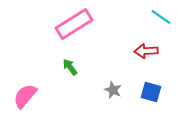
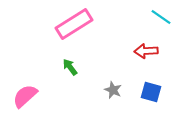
pink semicircle: rotated 8 degrees clockwise
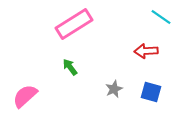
gray star: moved 1 px right, 1 px up; rotated 24 degrees clockwise
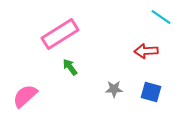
pink rectangle: moved 14 px left, 10 px down
gray star: rotated 24 degrees clockwise
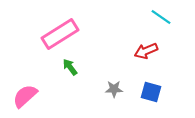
red arrow: rotated 20 degrees counterclockwise
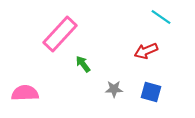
pink rectangle: rotated 15 degrees counterclockwise
green arrow: moved 13 px right, 3 px up
pink semicircle: moved 3 px up; rotated 40 degrees clockwise
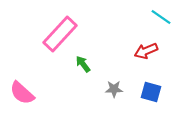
pink semicircle: moved 3 px left; rotated 136 degrees counterclockwise
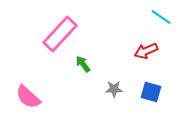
pink semicircle: moved 6 px right, 4 px down
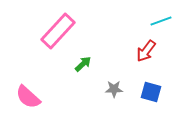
cyan line: moved 4 px down; rotated 55 degrees counterclockwise
pink rectangle: moved 2 px left, 3 px up
red arrow: rotated 30 degrees counterclockwise
green arrow: rotated 84 degrees clockwise
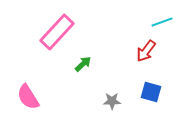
cyan line: moved 1 px right, 1 px down
pink rectangle: moved 1 px left, 1 px down
gray star: moved 2 px left, 12 px down
pink semicircle: rotated 16 degrees clockwise
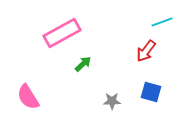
pink rectangle: moved 5 px right, 1 px down; rotated 18 degrees clockwise
